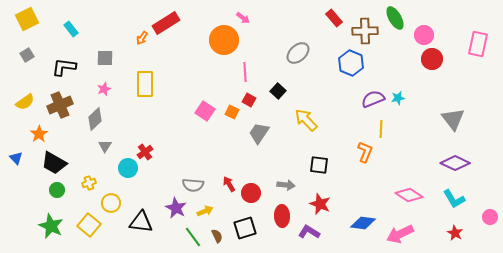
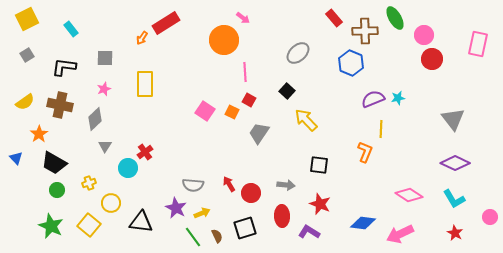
black square at (278, 91): moved 9 px right
brown cross at (60, 105): rotated 35 degrees clockwise
yellow arrow at (205, 211): moved 3 px left, 2 px down
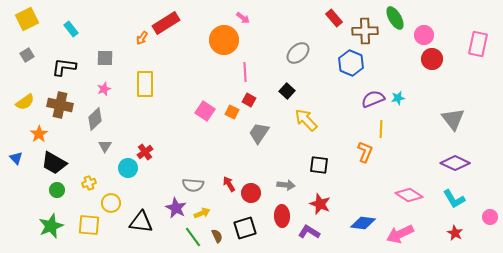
yellow square at (89, 225): rotated 35 degrees counterclockwise
green star at (51, 226): rotated 25 degrees clockwise
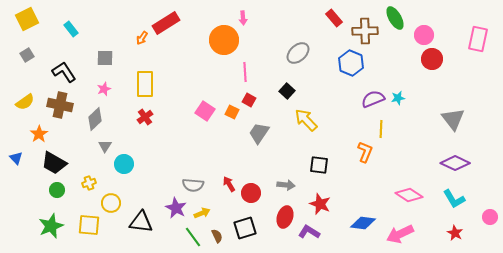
pink arrow at (243, 18): rotated 48 degrees clockwise
pink rectangle at (478, 44): moved 5 px up
black L-shape at (64, 67): moved 5 px down; rotated 50 degrees clockwise
red cross at (145, 152): moved 35 px up
cyan circle at (128, 168): moved 4 px left, 4 px up
red ellipse at (282, 216): moved 3 px right, 1 px down; rotated 20 degrees clockwise
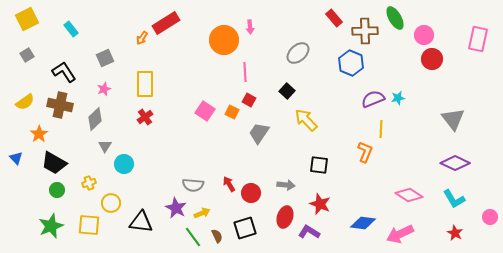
pink arrow at (243, 18): moved 7 px right, 9 px down
gray square at (105, 58): rotated 24 degrees counterclockwise
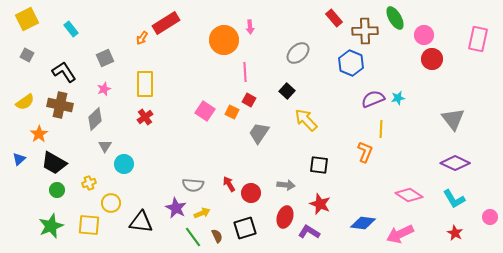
gray square at (27, 55): rotated 32 degrees counterclockwise
blue triangle at (16, 158): moved 3 px right, 1 px down; rotated 32 degrees clockwise
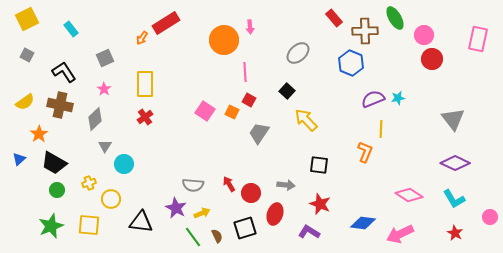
pink star at (104, 89): rotated 16 degrees counterclockwise
yellow circle at (111, 203): moved 4 px up
red ellipse at (285, 217): moved 10 px left, 3 px up
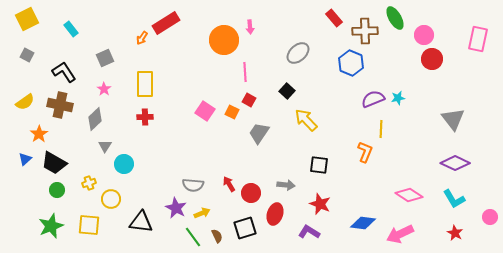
red cross at (145, 117): rotated 35 degrees clockwise
blue triangle at (19, 159): moved 6 px right
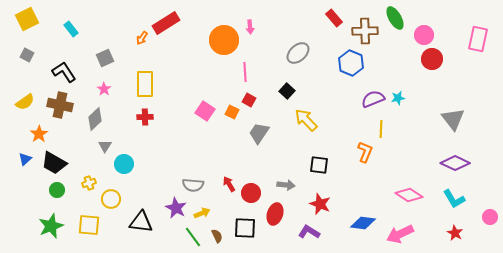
black square at (245, 228): rotated 20 degrees clockwise
